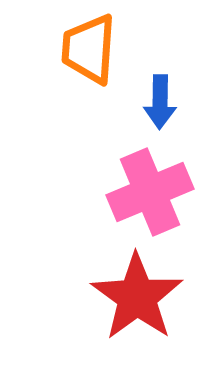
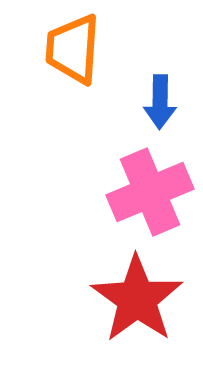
orange trapezoid: moved 16 px left
red star: moved 2 px down
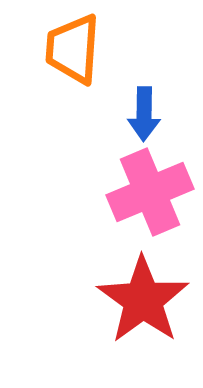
blue arrow: moved 16 px left, 12 px down
red star: moved 6 px right, 1 px down
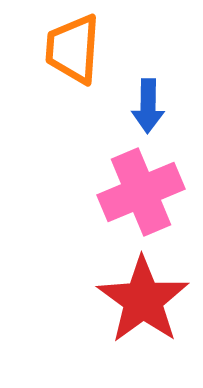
blue arrow: moved 4 px right, 8 px up
pink cross: moved 9 px left
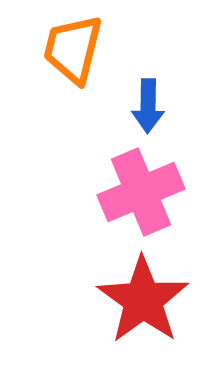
orange trapezoid: rotated 10 degrees clockwise
